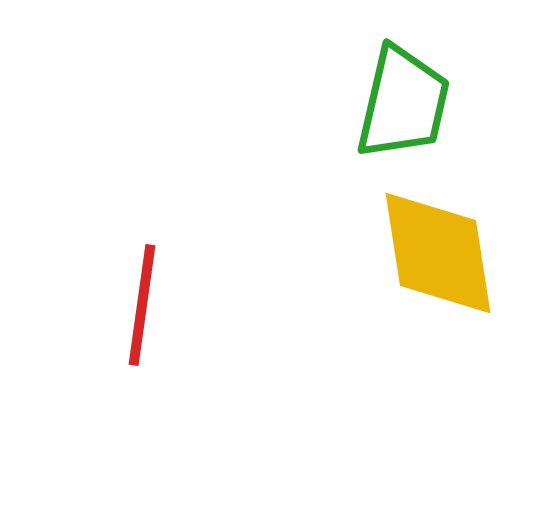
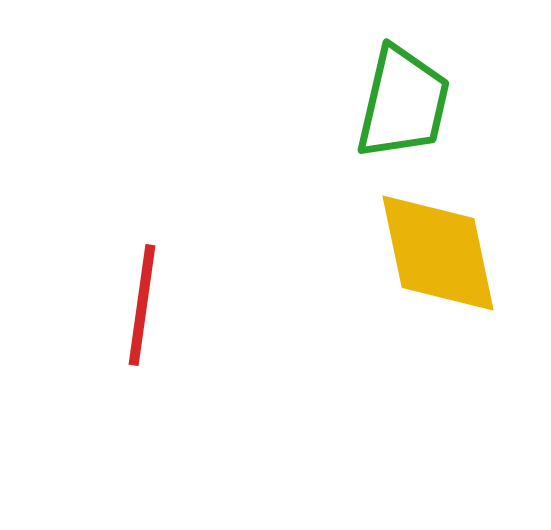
yellow diamond: rotated 3 degrees counterclockwise
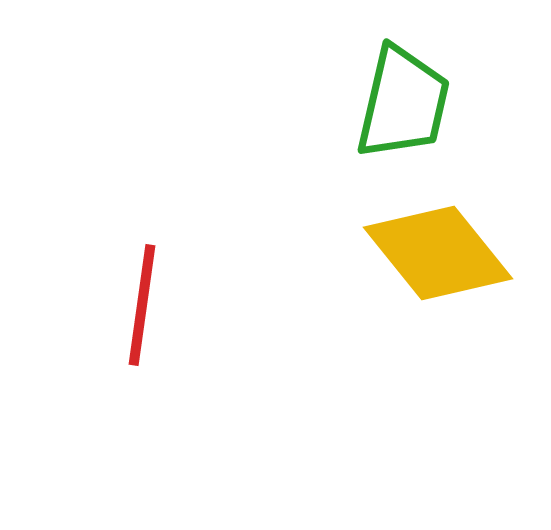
yellow diamond: rotated 27 degrees counterclockwise
